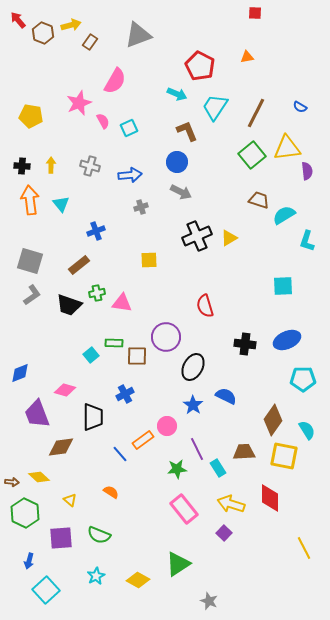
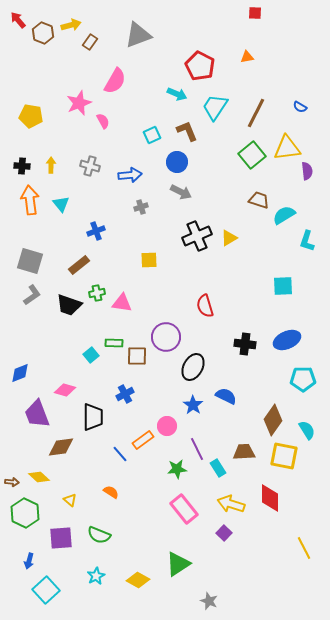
cyan square at (129, 128): moved 23 px right, 7 px down
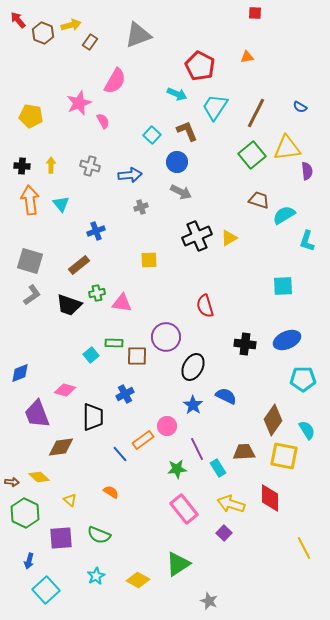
cyan square at (152, 135): rotated 24 degrees counterclockwise
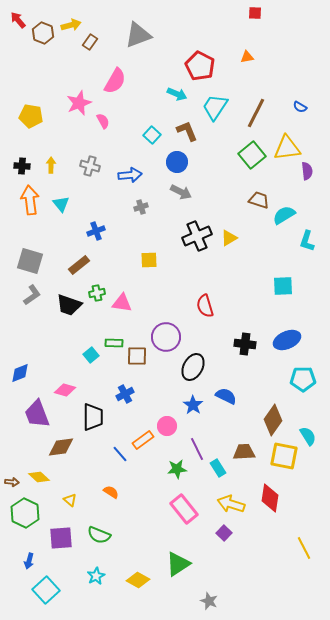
cyan semicircle at (307, 430): moved 1 px right, 6 px down
red diamond at (270, 498): rotated 8 degrees clockwise
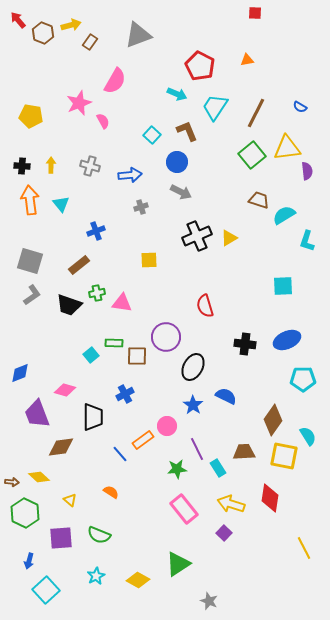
orange triangle at (247, 57): moved 3 px down
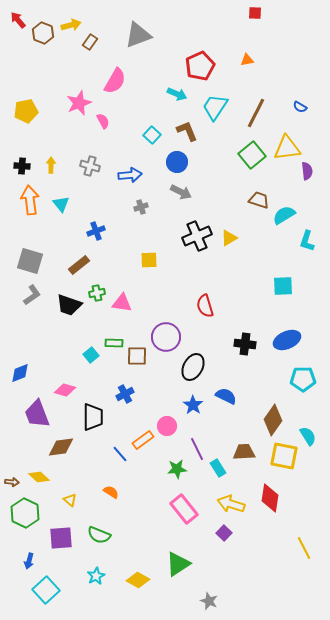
red pentagon at (200, 66): rotated 20 degrees clockwise
yellow pentagon at (31, 116): moved 5 px left, 5 px up; rotated 20 degrees counterclockwise
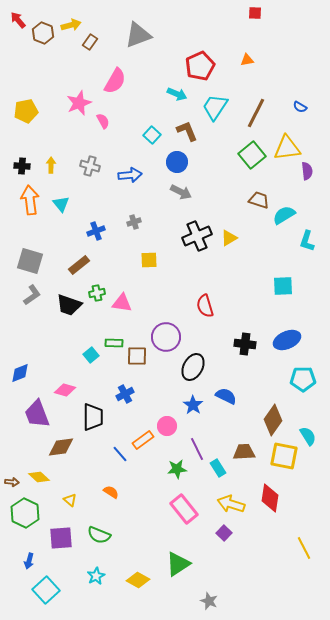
gray cross at (141, 207): moved 7 px left, 15 px down
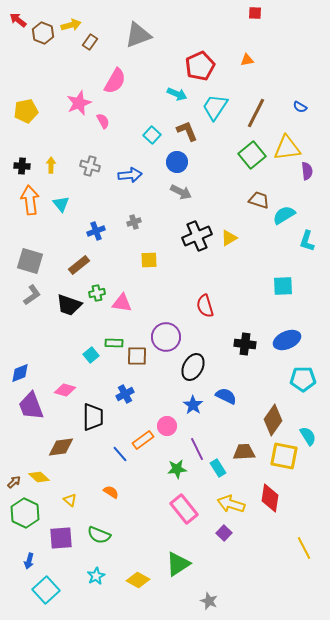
red arrow at (18, 20): rotated 12 degrees counterclockwise
purple trapezoid at (37, 414): moved 6 px left, 8 px up
brown arrow at (12, 482): moved 2 px right; rotated 48 degrees counterclockwise
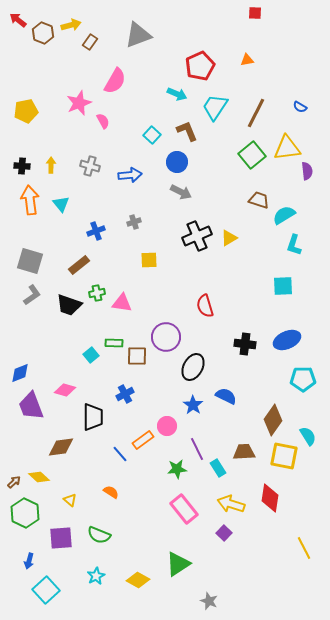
cyan L-shape at (307, 241): moved 13 px left, 4 px down
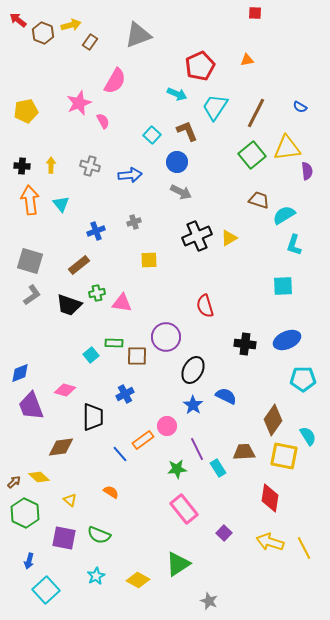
black ellipse at (193, 367): moved 3 px down
yellow arrow at (231, 504): moved 39 px right, 38 px down
purple square at (61, 538): moved 3 px right; rotated 15 degrees clockwise
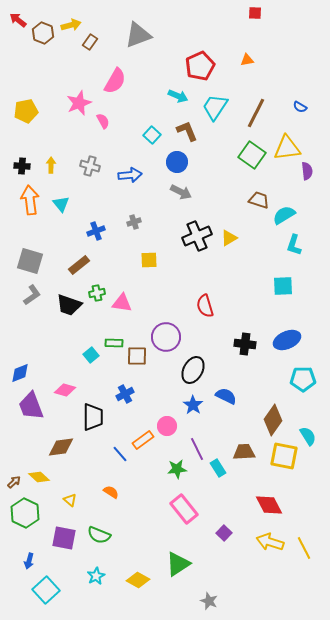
cyan arrow at (177, 94): moved 1 px right, 2 px down
green square at (252, 155): rotated 16 degrees counterclockwise
red diamond at (270, 498): moved 1 px left, 7 px down; rotated 36 degrees counterclockwise
